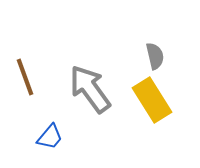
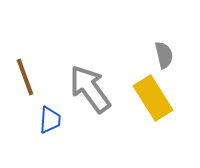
gray semicircle: moved 9 px right, 1 px up
yellow rectangle: moved 1 px right, 2 px up
blue trapezoid: moved 17 px up; rotated 36 degrees counterclockwise
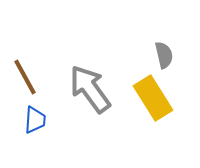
brown line: rotated 9 degrees counterclockwise
blue trapezoid: moved 15 px left
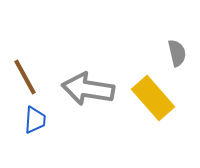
gray semicircle: moved 13 px right, 2 px up
gray arrow: moved 2 px left; rotated 45 degrees counterclockwise
yellow rectangle: rotated 9 degrees counterclockwise
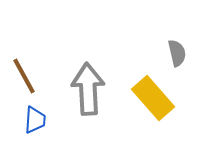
brown line: moved 1 px left, 1 px up
gray arrow: rotated 78 degrees clockwise
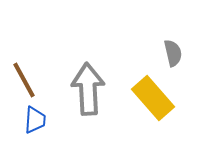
gray semicircle: moved 4 px left
brown line: moved 4 px down
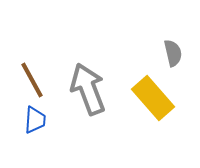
brown line: moved 8 px right
gray arrow: rotated 18 degrees counterclockwise
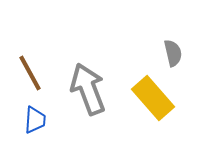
brown line: moved 2 px left, 7 px up
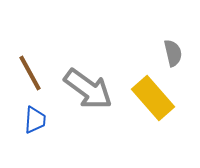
gray arrow: rotated 147 degrees clockwise
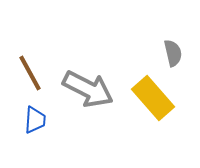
gray arrow: rotated 9 degrees counterclockwise
